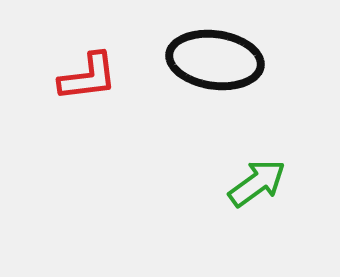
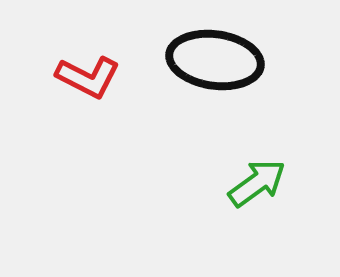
red L-shape: rotated 34 degrees clockwise
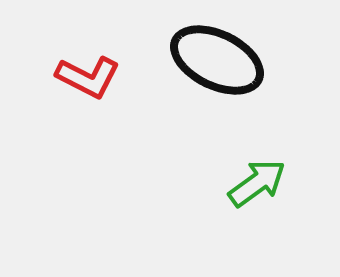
black ellipse: moved 2 px right; rotated 18 degrees clockwise
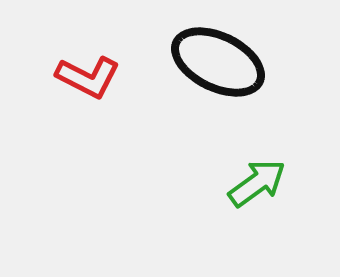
black ellipse: moved 1 px right, 2 px down
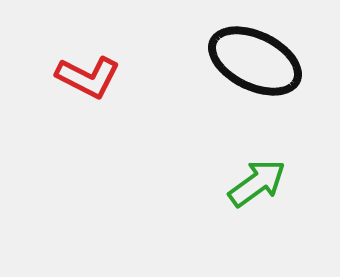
black ellipse: moved 37 px right, 1 px up
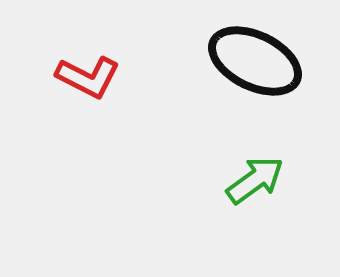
green arrow: moved 2 px left, 3 px up
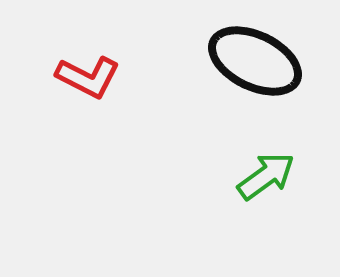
green arrow: moved 11 px right, 4 px up
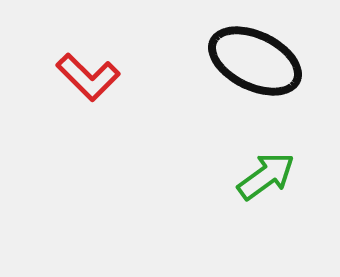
red L-shape: rotated 18 degrees clockwise
